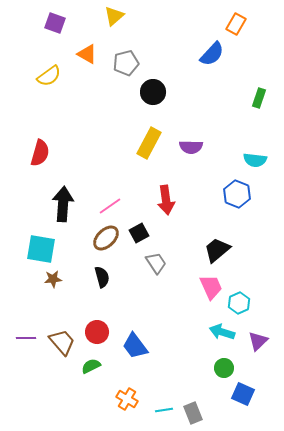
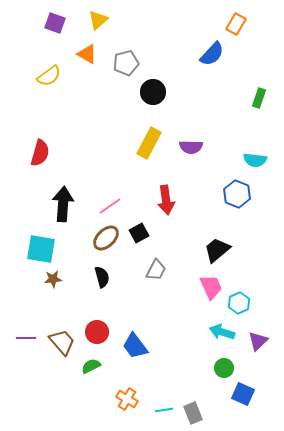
yellow triangle: moved 16 px left, 4 px down
gray trapezoid: moved 7 px down; rotated 60 degrees clockwise
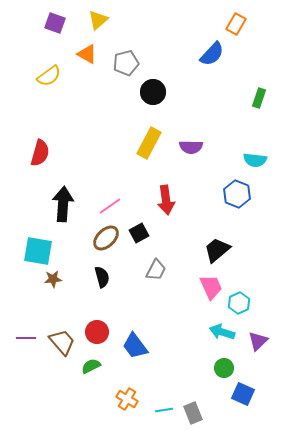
cyan square: moved 3 px left, 2 px down
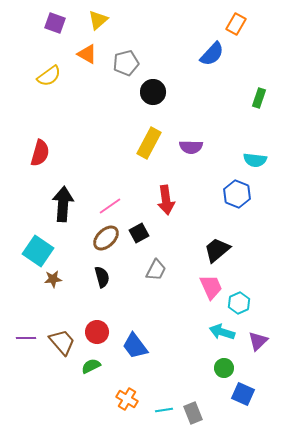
cyan square: rotated 24 degrees clockwise
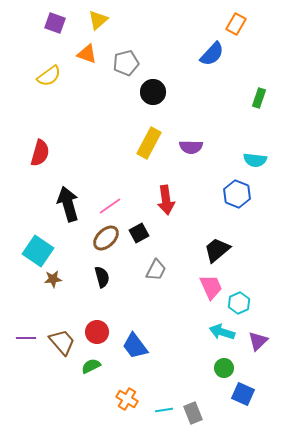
orange triangle: rotated 10 degrees counterclockwise
black arrow: moved 5 px right; rotated 20 degrees counterclockwise
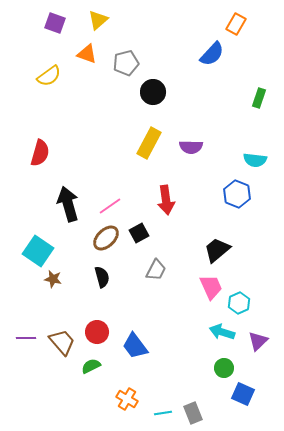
brown star: rotated 18 degrees clockwise
cyan line: moved 1 px left, 3 px down
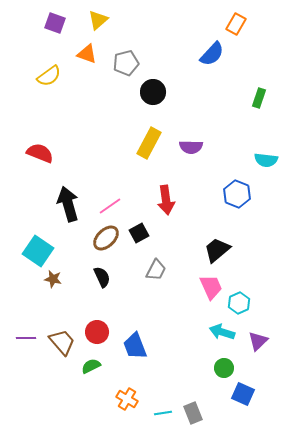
red semicircle: rotated 84 degrees counterclockwise
cyan semicircle: moved 11 px right
black semicircle: rotated 10 degrees counterclockwise
blue trapezoid: rotated 16 degrees clockwise
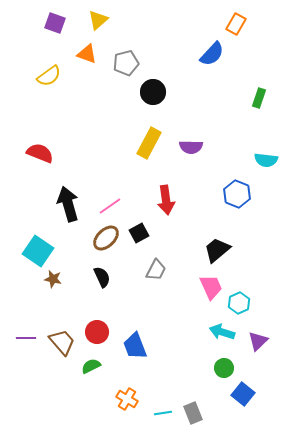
blue square: rotated 15 degrees clockwise
